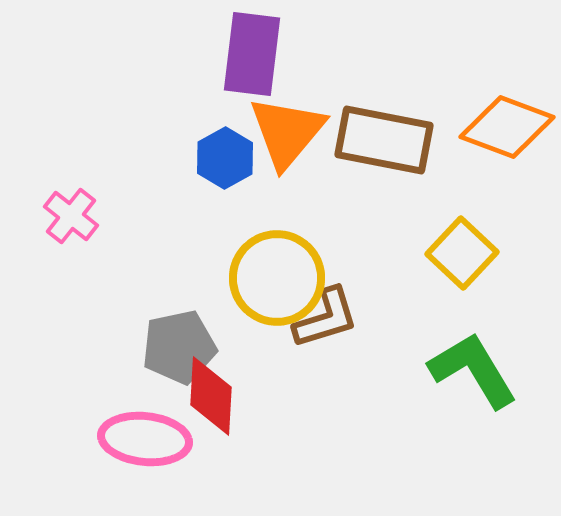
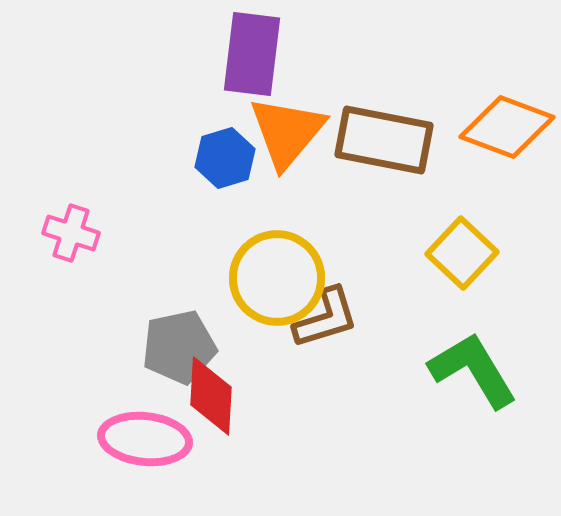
blue hexagon: rotated 12 degrees clockwise
pink cross: moved 17 px down; rotated 20 degrees counterclockwise
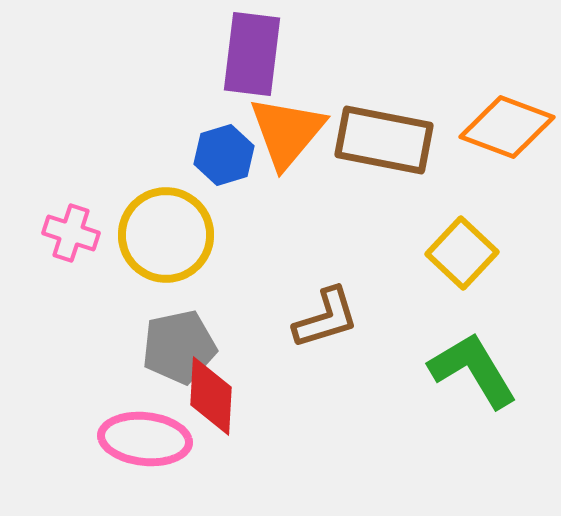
blue hexagon: moved 1 px left, 3 px up
yellow circle: moved 111 px left, 43 px up
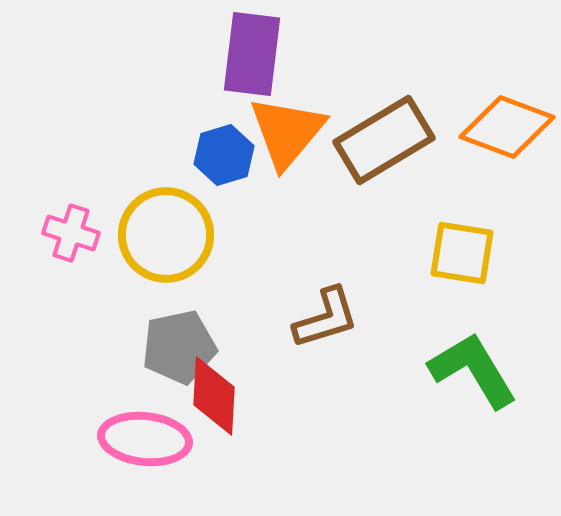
brown rectangle: rotated 42 degrees counterclockwise
yellow square: rotated 34 degrees counterclockwise
red diamond: moved 3 px right
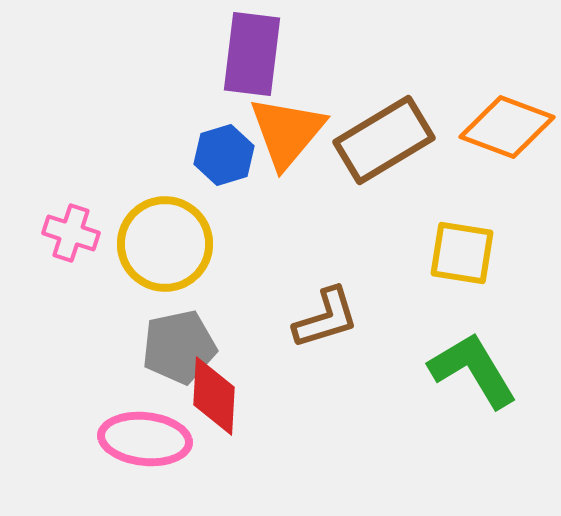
yellow circle: moved 1 px left, 9 px down
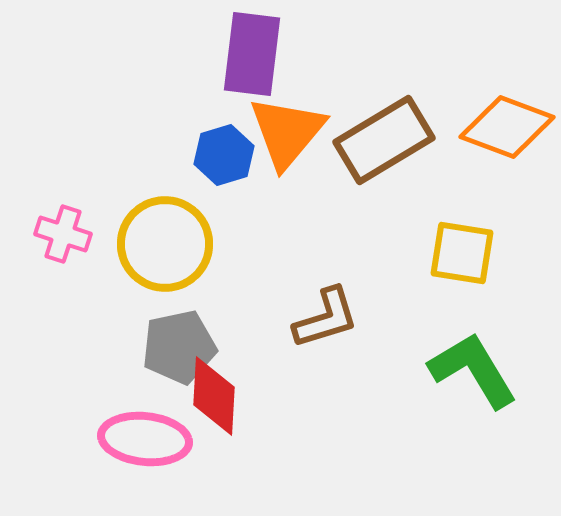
pink cross: moved 8 px left, 1 px down
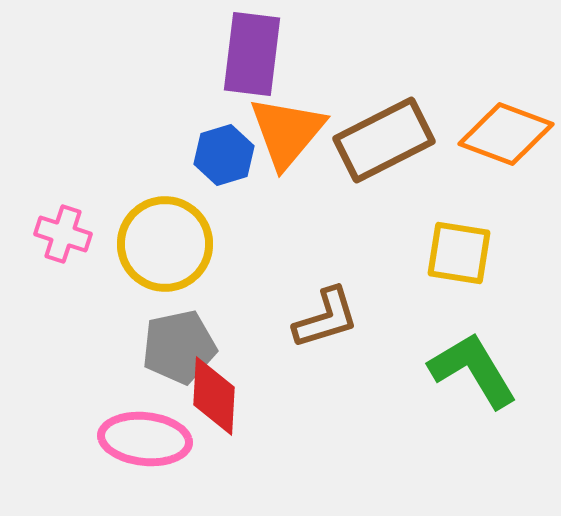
orange diamond: moved 1 px left, 7 px down
brown rectangle: rotated 4 degrees clockwise
yellow square: moved 3 px left
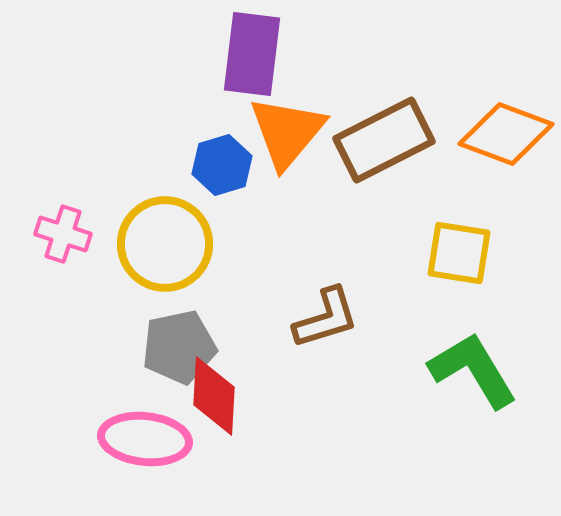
blue hexagon: moved 2 px left, 10 px down
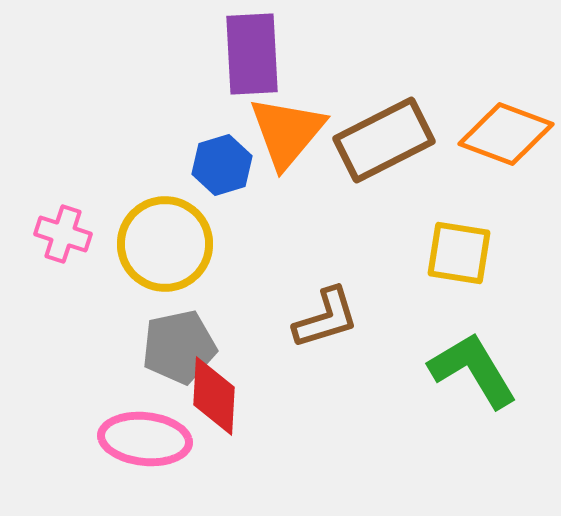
purple rectangle: rotated 10 degrees counterclockwise
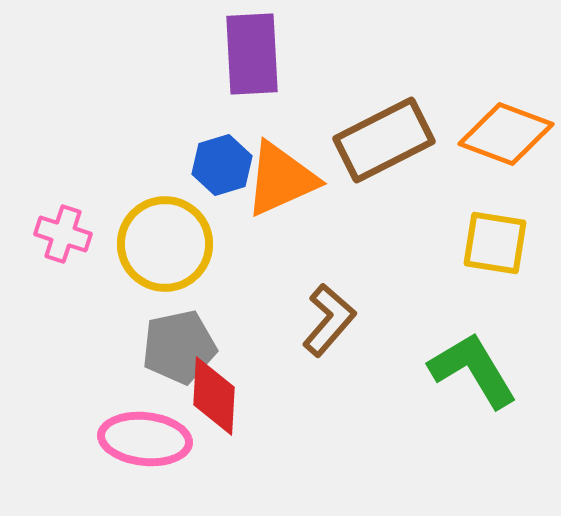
orange triangle: moved 6 px left, 47 px down; rotated 26 degrees clockwise
yellow square: moved 36 px right, 10 px up
brown L-shape: moved 3 px right, 2 px down; rotated 32 degrees counterclockwise
